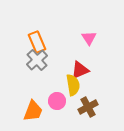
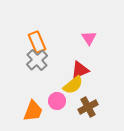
yellow semicircle: rotated 60 degrees clockwise
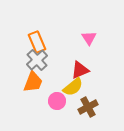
yellow semicircle: moved 2 px down
orange trapezoid: moved 29 px up
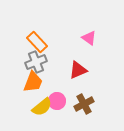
pink triangle: rotated 21 degrees counterclockwise
orange rectangle: rotated 20 degrees counterclockwise
gray cross: moved 1 px left, 2 px down; rotated 20 degrees clockwise
red triangle: moved 2 px left
yellow semicircle: moved 31 px left, 20 px down
brown cross: moved 4 px left, 3 px up
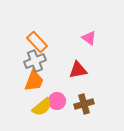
gray cross: moved 1 px left, 1 px up
red triangle: rotated 12 degrees clockwise
orange trapezoid: moved 1 px right, 1 px up
brown cross: rotated 12 degrees clockwise
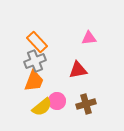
pink triangle: rotated 42 degrees counterclockwise
brown cross: moved 2 px right
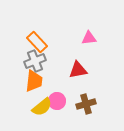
orange trapezoid: rotated 15 degrees counterclockwise
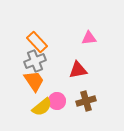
orange trapezoid: rotated 40 degrees counterclockwise
brown cross: moved 3 px up
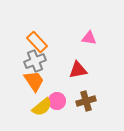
pink triangle: rotated 14 degrees clockwise
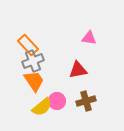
orange rectangle: moved 9 px left, 3 px down
gray cross: moved 2 px left
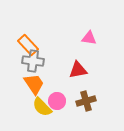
gray cross: rotated 30 degrees clockwise
orange trapezoid: moved 3 px down
yellow semicircle: rotated 85 degrees clockwise
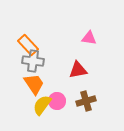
yellow semicircle: moved 2 px up; rotated 80 degrees clockwise
